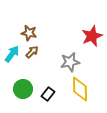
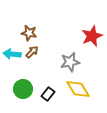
cyan arrow: rotated 120 degrees counterclockwise
yellow diamond: moved 2 px left; rotated 30 degrees counterclockwise
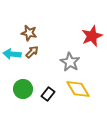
gray star: rotated 30 degrees counterclockwise
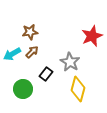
brown star: moved 1 px right, 1 px up; rotated 21 degrees counterclockwise
cyan arrow: rotated 36 degrees counterclockwise
yellow diamond: rotated 45 degrees clockwise
black rectangle: moved 2 px left, 20 px up
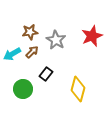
gray star: moved 14 px left, 22 px up
